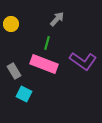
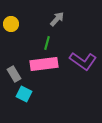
pink rectangle: rotated 28 degrees counterclockwise
gray rectangle: moved 3 px down
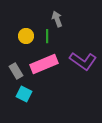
gray arrow: rotated 63 degrees counterclockwise
yellow circle: moved 15 px right, 12 px down
green line: moved 7 px up; rotated 16 degrees counterclockwise
pink rectangle: rotated 16 degrees counterclockwise
gray rectangle: moved 2 px right, 3 px up
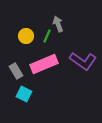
gray arrow: moved 1 px right, 5 px down
green line: rotated 24 degrees clockwise
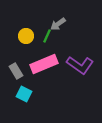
gray arrow: rotated 105 degrees counterclockwise
purple L-shape: moved 3 px left, 4 px down
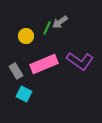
gray arrow: moved 2 px right, 2 px up
green line: moved 8 px up
purple L-shape: moved 4 px up
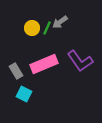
yellow circle: moved 6 px right, 8 px up
purple L-shape: rotated 20 degrees clockwise
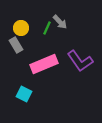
gray arrow: rotated 98 degrees counterclockwise
yellow circle: moved 11 px left
gray rectangle: moved 26 px up
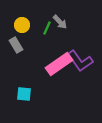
yellow circle: moved 1 px right, 3 px up
pink rectangle: moved 15 px right; rotated 12 degrees counterclockwise
cyan square: rotated 21 degrees counterclockwise
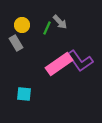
gray rectangle: moved 2 px up
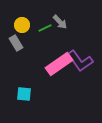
green line: moved 2 px left; rotated 40 degrees clockwise
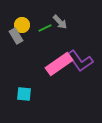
gray rectangle: moved 7 px up
